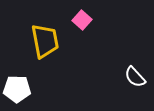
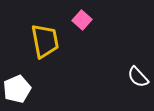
white semicircle: moved 3 px right
white pentagon: rotated 24 degrees counterclockwise
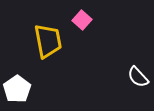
yellow trapezoid: moved 3 px right
white pentagon: rotated 12 degrees counterclockwise
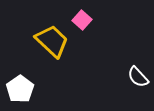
yellow trapezoid: moved 4 px right; rotated 36 degrees counterclockwise
white pentagon: moved 3 px right
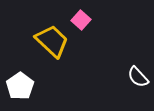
pink square: moved 1 px left
white pentagon: moved 3 px up
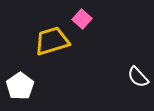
pink square: moved 1 px right, 1 px up
yellow trapezoid: rotated 60 degrees counterclockwise
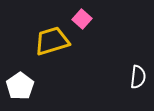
white semicircle: rotated 130 degrees counterclockwise
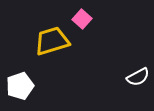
white semicircle: rotated 55 degrees clockwise
white pentagon: rotated 16 degrees clockwise
